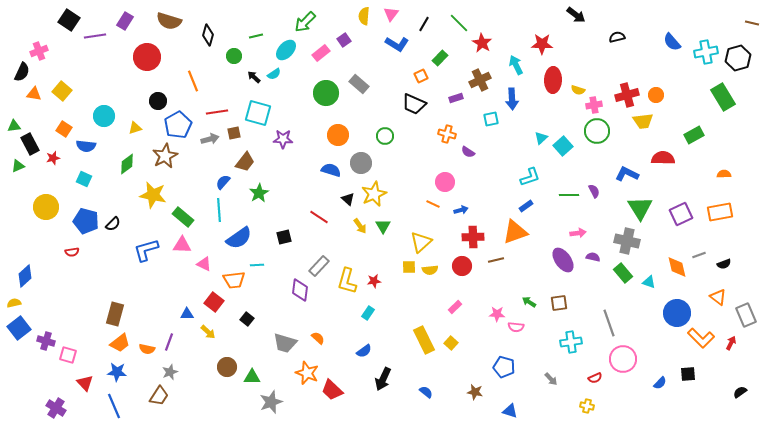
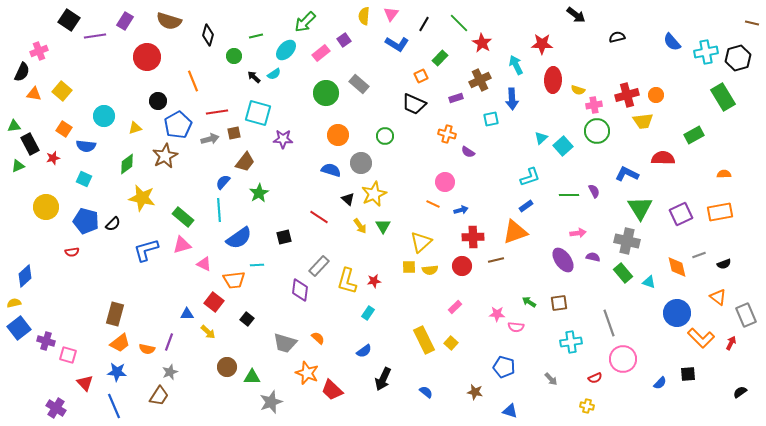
yellow star at (153, 195): moved 11 px left, 3 px down
pink triangle at (182, 245): rotated 18 degrees counterclockwise
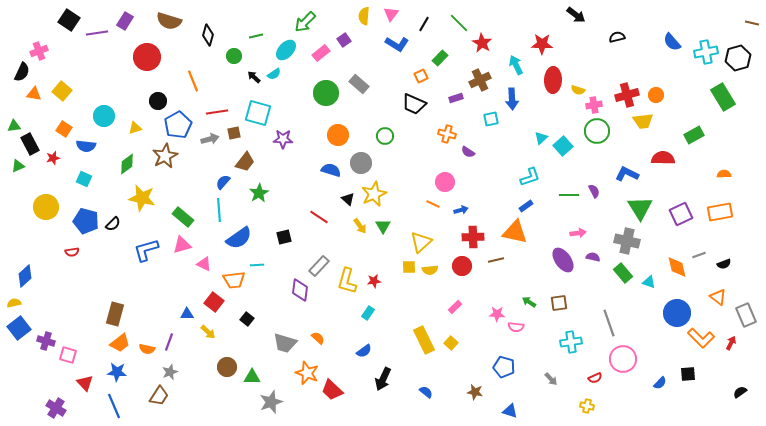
purple line at (95, 36): moved 2 px right, 3 px up
orange triangle at (515, 232): rotated 32 degrees clockwise
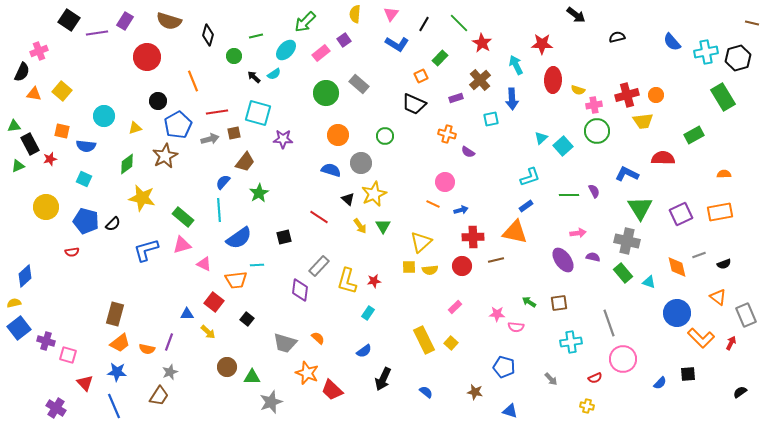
yellow semicircle at (364, 16): moved 9 px left, 2 px up
brown cross at (480, 80): rotated 15 degrees counterclockwise
orange square at (64, 129): moved 2 px left, 2 px down; rotated 21 degrees counterclockwise
red star at (53, 158): moved 3 px left, 1 px down
orange trapezoid at (234, 280): moved 2 px right
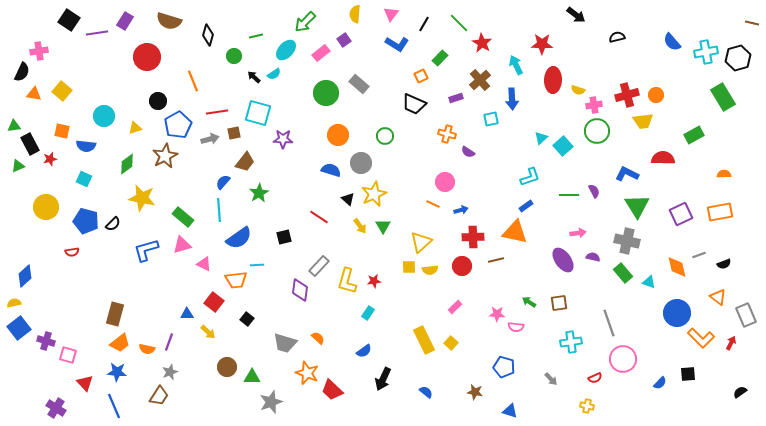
pink cross at (39, 51): rotated 12 degrees clockwise
green triangle at (640, 208): moved 3 px left, 2 px up
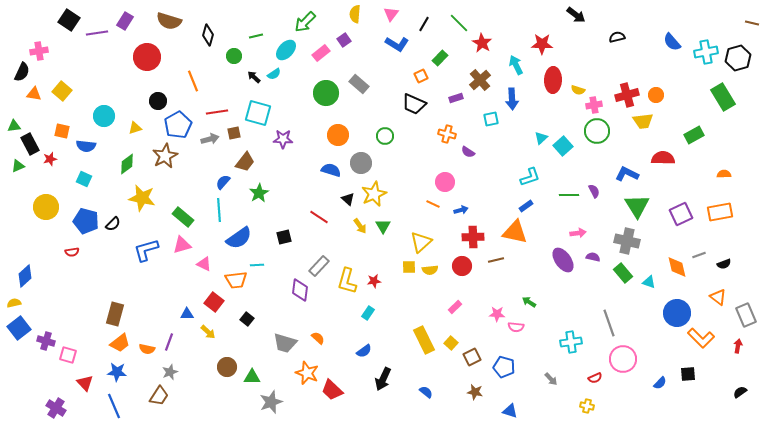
brown square at (559, 303): moved 87 px left, 54 px down; rotated 18 degrees counterclockwise
red arrow at (731, 343): moved 7 px right, 3 px down; rotated 16 degrees counterclockwise
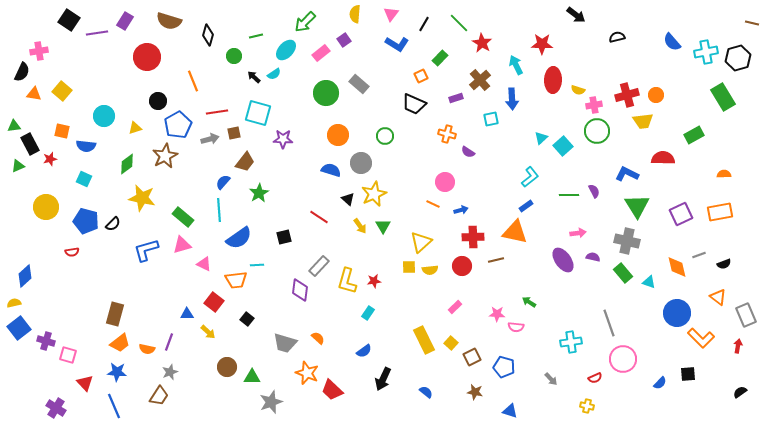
cyan L-shape at (530, 177): rotated 20 degrees counterclockwise
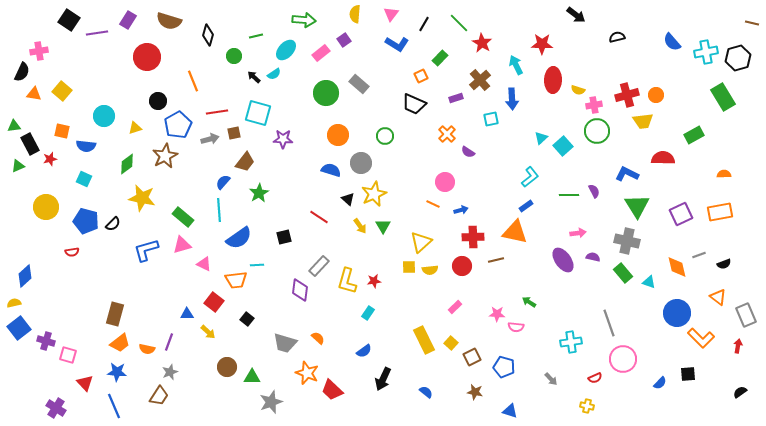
purple rectangle at (125, 21): moved 3 px right, 1 px up
green arrow at (305, 22): moved 1 px left, 2 px up; rotated 130 degrees counterclockwise
orange cross at (447, 134): rotated 30 degrees clockwise
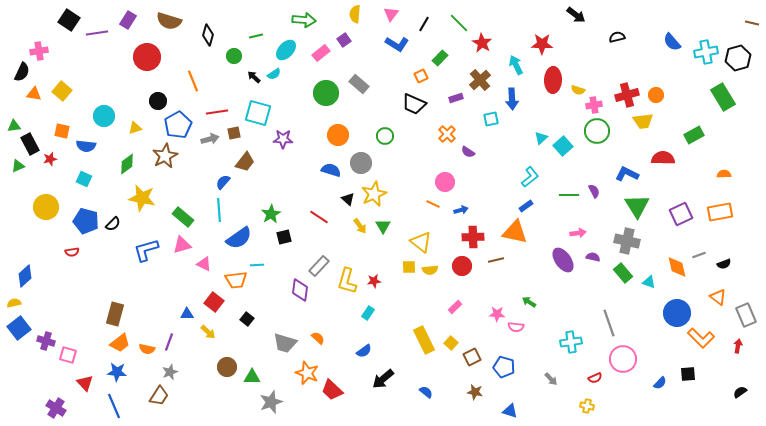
green star at (259, 193): moved 12 px right, 21 px down
yellow triangle at (421, 242): rotated 40 degrees counterclockwise
black arrow at (383, 379): rotated 25 degrees clockwise
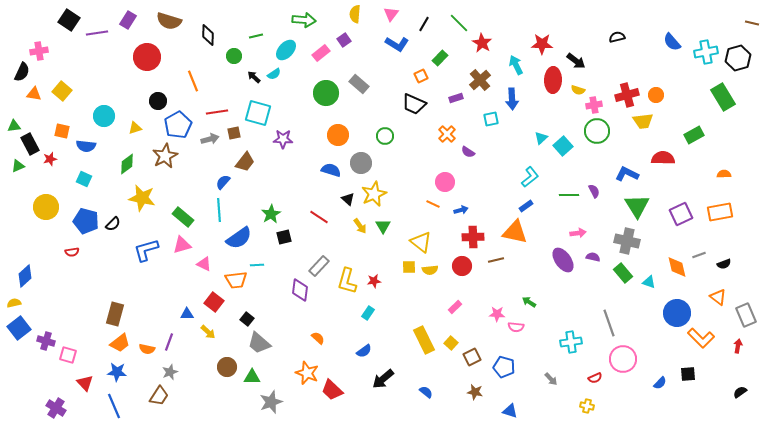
black arrow at (576, 15): moved 46 px down
black diamond at (208, 35): rotated 15 degrees counterclockwise
gray trapezoid at (285, 343): moved 26 px left; rotated 25 degrees clockwise
